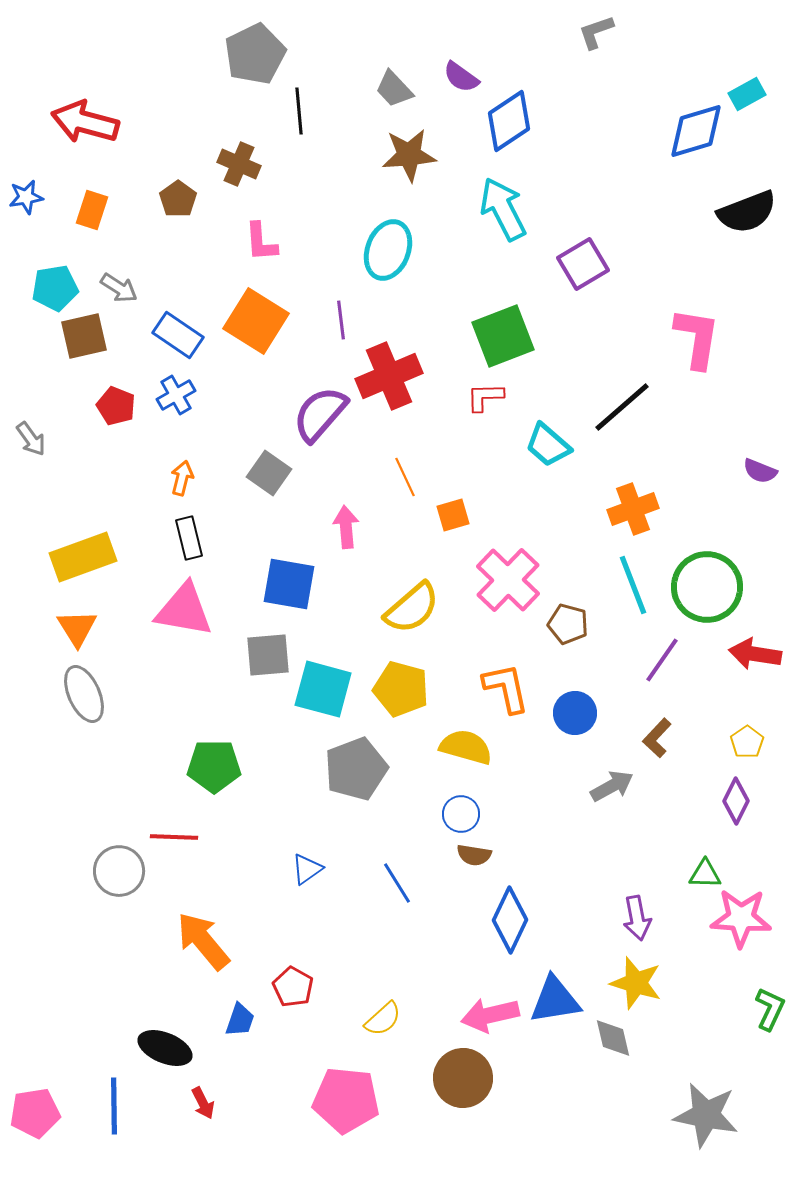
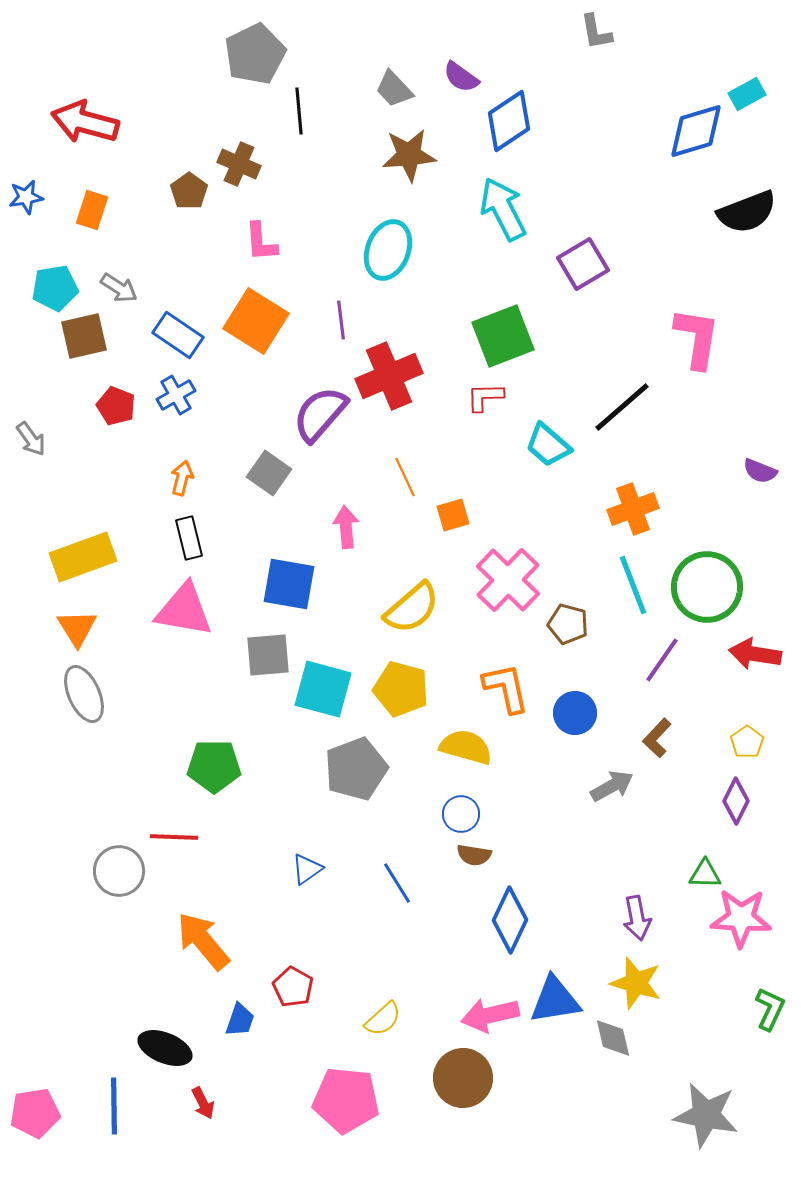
gray L-shape at (596, 32): rotated 81 degrees counterclockwise
brown pentagon at (178, 199): moved 11 px right, 8 px up
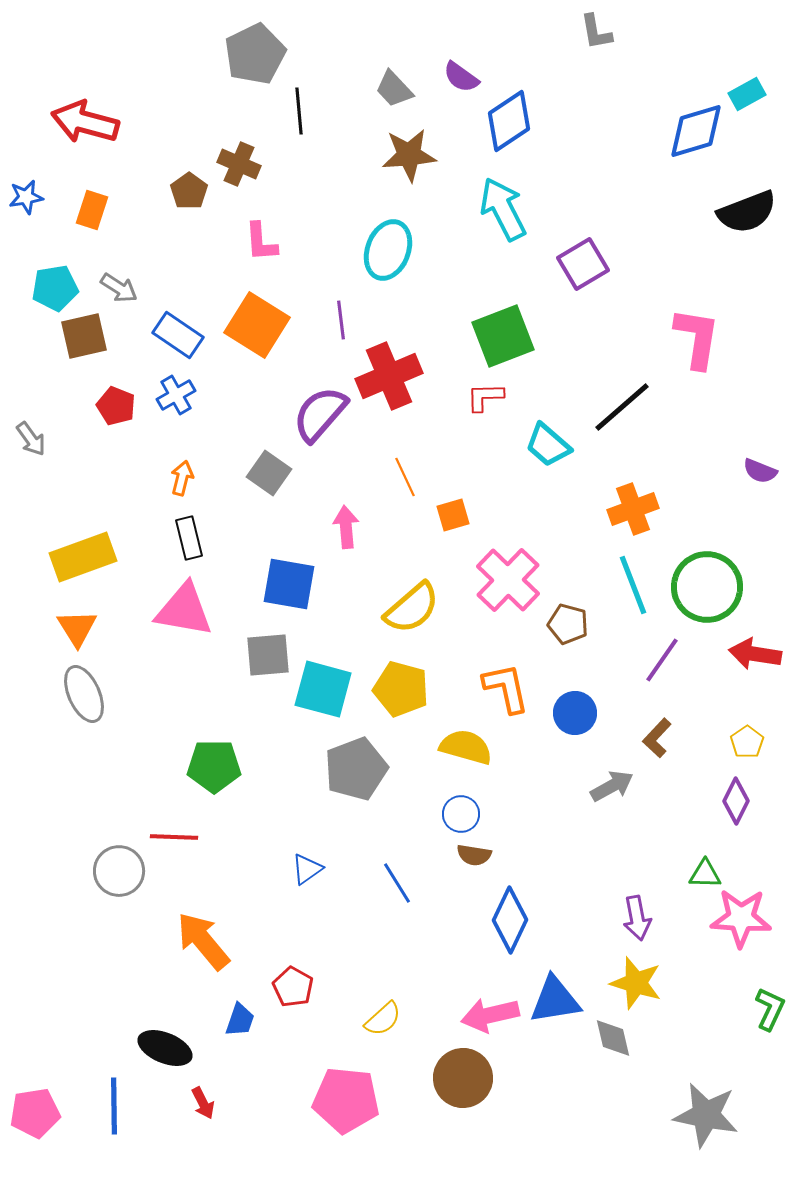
orange square at (256, 321): moved 1 px right, 4 px down
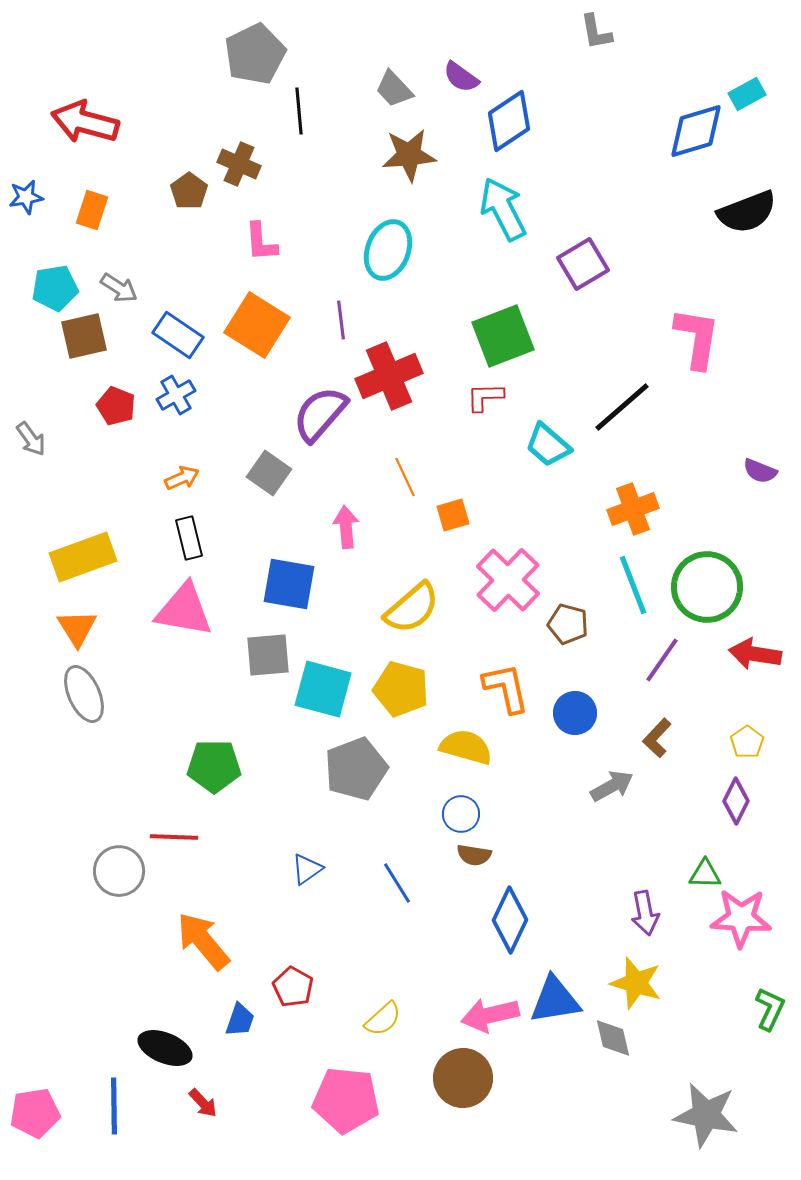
orange arrow at (182, 478): rotated 52 degrees clockwise
purple arrow at (637, 918): moved 8 px right, 5 px up
red arrow at (203, 1103): rotated 16 degrees counterclockwise
